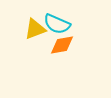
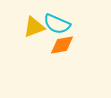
yellow triangle: moved 1 px left, 2 px up
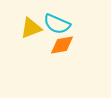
yellow triangle: moved 3 px left, 1 px down
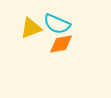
orange diamond: moved 1 px left, 1 px up
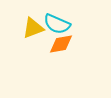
yellow triangle: moved 2 px right
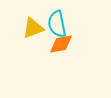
cyan semicircle: rotated 56 degrees clockwise
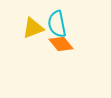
orange diamond: rotated 60 degrees clockwise
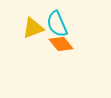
cyan semicircle: rotated 12 degrees counterclockwise
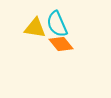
yellow triangle: moved 2 px right; rotated 30 degrees clockwise
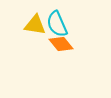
yellow triangle: moved 3 px up
